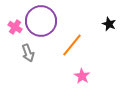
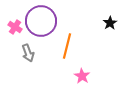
black star: moved 1 px right, 1 px up; rotated 16 degrees clockwise
orange line: moved 5 px left, 1 px down; rotated 25 degrees counterclockwise
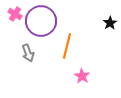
pink cross: moved 13 px up
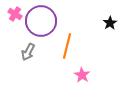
gray arrow: moved 1 px up; rotated 48 degrees clockwise
pink star: moved 1 px up
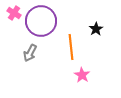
pink cross: moved 1 px left, 1 px up
black star: moved 14 px left, 6 px down
orange line: moved 4 px right, 1 px down; rotated 20 degrees counterclockwise
gray arrow: moved 2 px right, 1 px down
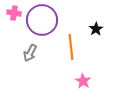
pink cross: rotated 24 degrees counterclockwise
purple circle: moved 1 px right, 1 px up
pink star: moved 1 px right, 6 px down
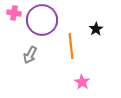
orange line: moved 1 px up
gray arrow: moved 2 px down
pink star: moved 1 px left, 1 px down
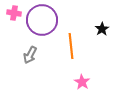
black star: moved 6 px right
